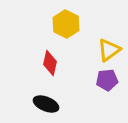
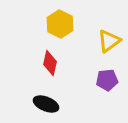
yellow hexagon: moved 6 px left
yellow triangle: moved 9 px up
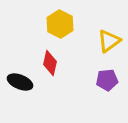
black ellipse: moved 26 px left, 22 px up
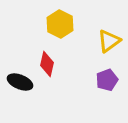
red diamond: moved 3 px left, 1 px down
purple pentagon: rotated 15 degrees counterclockwise
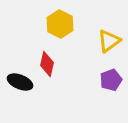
purple pentagon: moved 4 px right
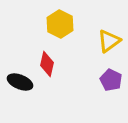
purple pentagon: rotated 25 degrees counterclockwise
